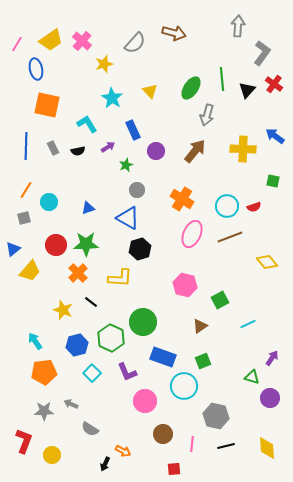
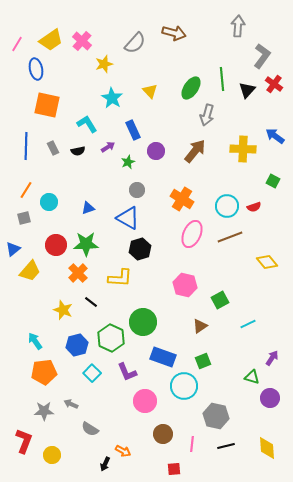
gray L-shape at (262, 53): moved 3 px down
green star at (126, 165): moved 2 px right, 3 px up
green square at (273, 181): rotated 16 degrees clockwise
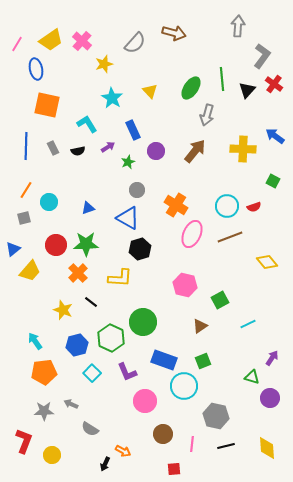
orange cross at (182, 199): moved 6 px left, 6 px down
blue rectangle at (163, 357): moved 1 px right, 3 px down
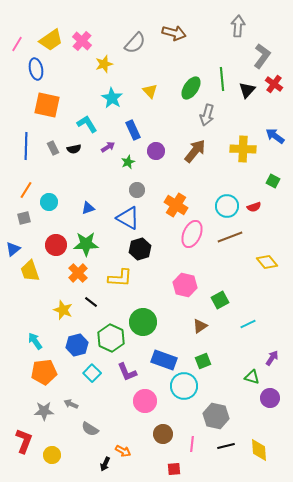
black semicircle at (78, 151): moved 4 px left, 2 px up
yellow trapezoid at (30, 271): rotated 120 degrees clockwise
yellow diamond at (267, 448): moved 8 px left, 2 px down
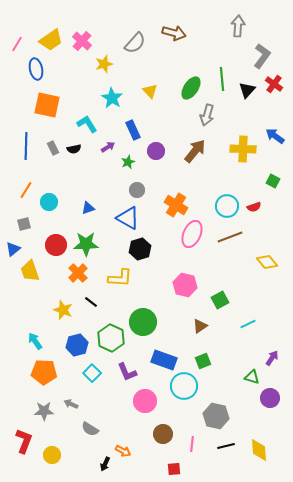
gray square at (24, 218): moved 6 px down
orange pentagon at (44, 372): rotated 10 degrees clockwise
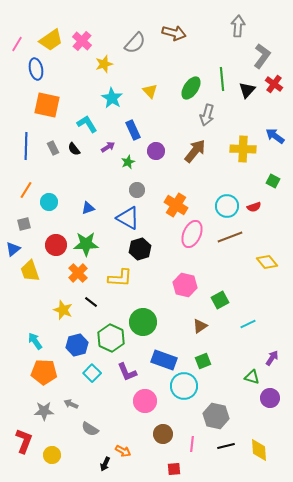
black semicircle at (74, 149): rotated 64 degrees clockwise
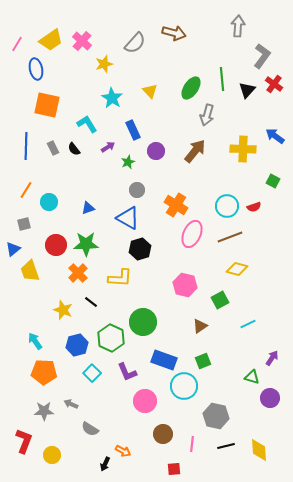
yellow diamond at (267, 262): moved 30 px left, 7 px down; rotated 35 degrees counterclockwise
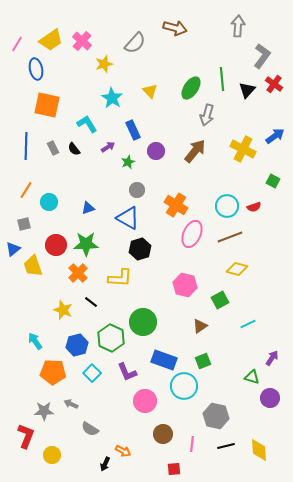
brown arrow at (174, 33): moved 1 px right, 5 px up
blue arrow at (275, 136): rotated 108 degrees clockwise
yellow cross at (243, 149): rotated 25 degrees clockwise
yellow trapezoid at (30, 271): moved 3 px right, 5 px up
orange pentagon at (44, 372): moved 9 px right
red L-shape at (24, 441): moved 2 px right, 5 px up
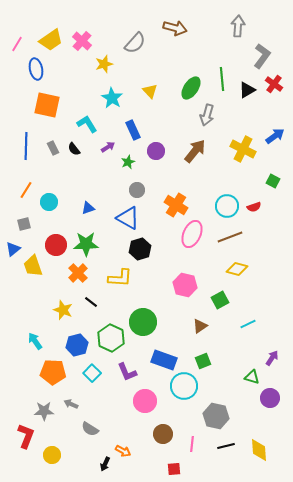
black triangle at (247, 90): rotated 18 degrees clockwise
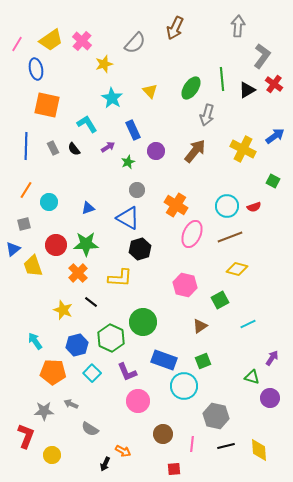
brown arrow at (175, 28): rotated 100 degrees clockwise
pink circle at (145, 401): moved 7 px left
